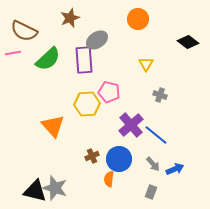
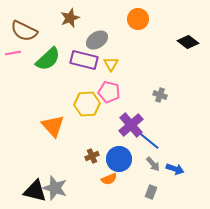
purple rectangle: rotated 72 degrees counterclockwise
yellow triangle: moved 35 px left
blue line: moved 8 px left, 5 px down
blue arrow: rotated 42 degrees clockwise
orange semicircle: rotated 119 degrees counterclockwise
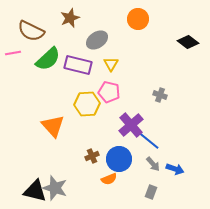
brown semicircle: moved 7 px right
purple rectangle: moved 6 px left, 5 px down
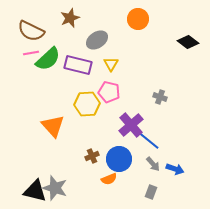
pink line: moved 18 px right
gray cross: moved 2 px down
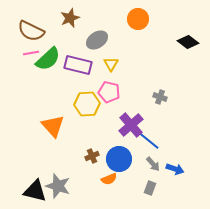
gray star: moved 3 px right, 2 px up
gray rectangle: moved 1 px left, 4 px up
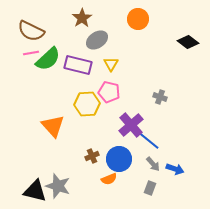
brown star: moved 12 px right; rotated 12 degrees counterclockwise
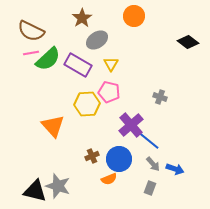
orange circle: moved 4 px left, 3 px up
purple rectangle: rotated 16 degrees clockwise
